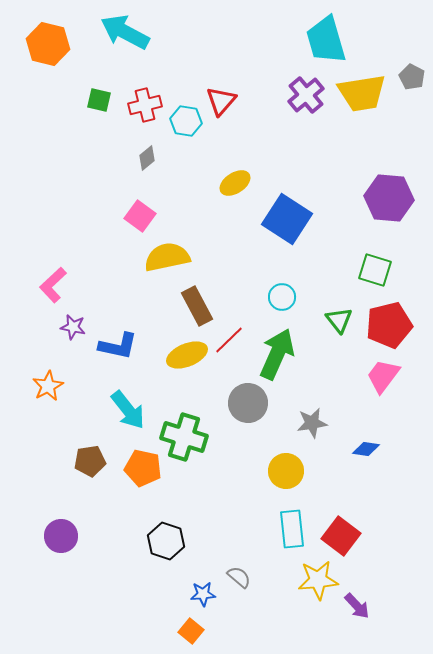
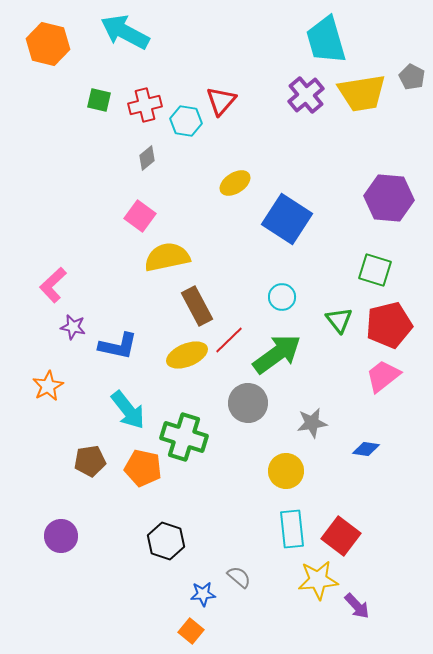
green arrow at (277, 354): rotated 30 degrees clockwise
pink trapezoid at (383, 376): rotated 15 degrees clockwise
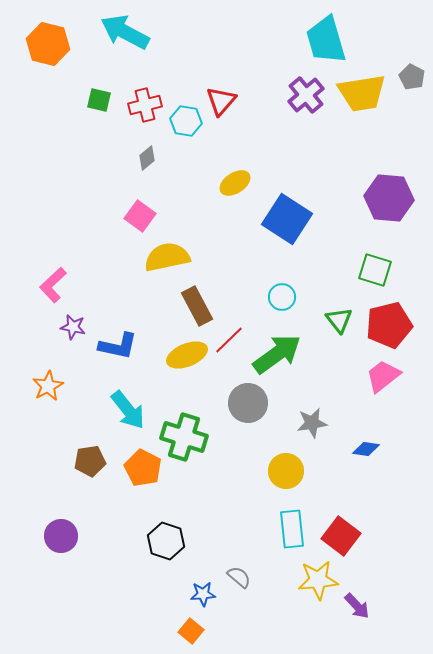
orange pentagon at (143, 468): rotated 15 degrees clockwise
